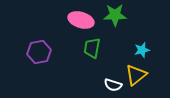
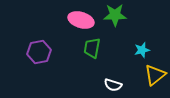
yellow triangle: moved 19 px right
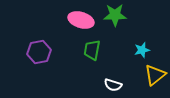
green trapezoid: moved 2 px down
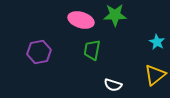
cyan star: moved 15 px right, 8 px up; rotated 28 degrees counterclockwise
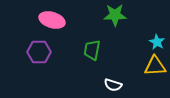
pink ellipse: moved 29 px left
purple hexagon: rotated 10 degrees clockwise
yellow triangle: moved 9 px up; rotated 35 degrees clockwise
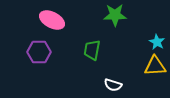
pink ellipse: rotated 10 degrees clockwise
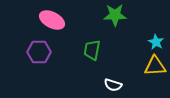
cyan star: moved 1 px left
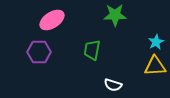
pink ellipse: rotated 60 degrees counterclockwise
cyan star: rotated 14 degrees clockwise
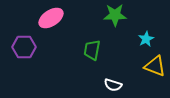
pink ellipse: moved 1 px left, 2 px up
cyan star: moved 10 px left, 3 px up
purple hexagon: moved 15 px left, 5 px up
yellow triangle: rotated 25 degrees clockwise
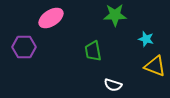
cyan star: rotated 28 degrees counterclockwise
green trapezoid: moved 1 px right, 1 px down; rotated 20 degrees counterclockwise
